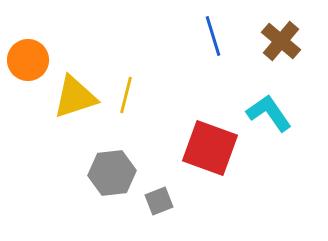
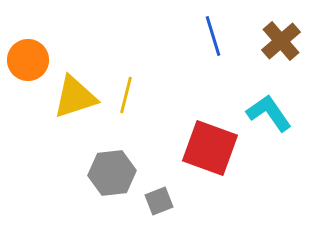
brown cross: rotated 9 degrees clockwise
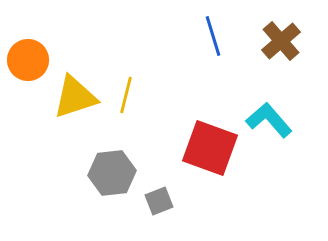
cyan L-shape: moved 7 px down; rotated 6 degrees counterclockwise
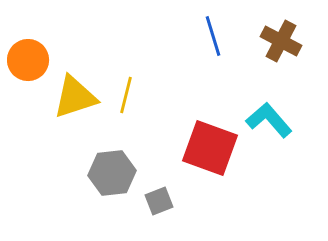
brown cross: rotated 21 degrees counterclockwise
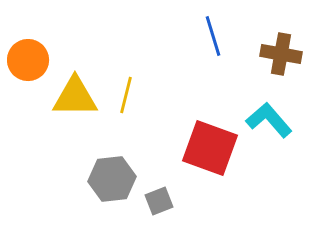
brown cross: moved 13 px down; rotated 18 degrees counterclockwise
yellow triangle: rotated 18 degrees clockwise
gray hexagon: moved 6 px down
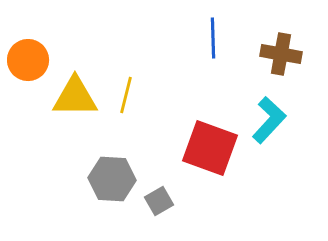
blue line: moved 2 px down; rotated 15 degrees clockwise
cyan L-shape: rotated 84 degrees clockwise
gray hexagon: rotated 9 degrees clockwise
gray square: rotated 8 degrees counterclockwise
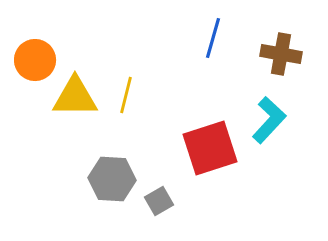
blue line: rotated 18 degrees clockwise
orange circle: moved 7 px right
red square: rotated 38 degrees counterclockwise
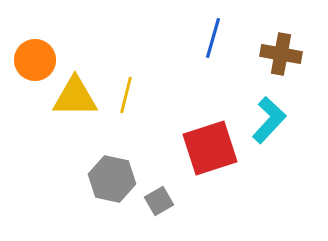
gray hexagon: rotated 9 degrees clockwise
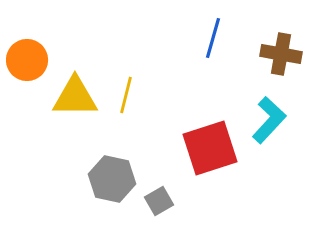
orange circle: moved 8 px left
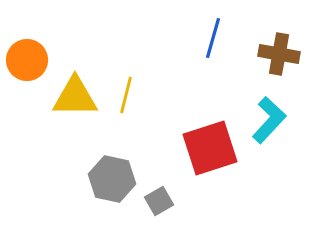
brown cross: moved 2 px left
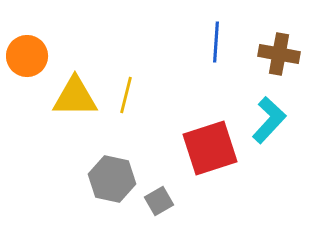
blue line: moved 3 px right, 4 px down; rotated 12 degrees counterclockwise
orange circle: moved 4 px up
